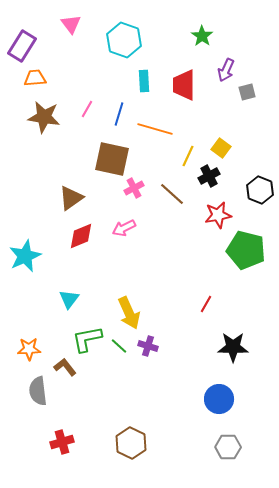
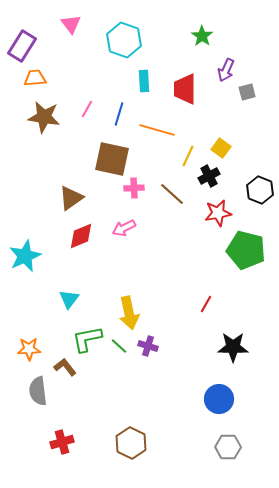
red trapezoid: moved 1 px right, 4 px down
orange line: moved 2 px right, 1 px down
pink cross: rotated 24 degrees clockwise
red star: moved 2 px up
yellow arrow: rotated 12 degrees clockwise
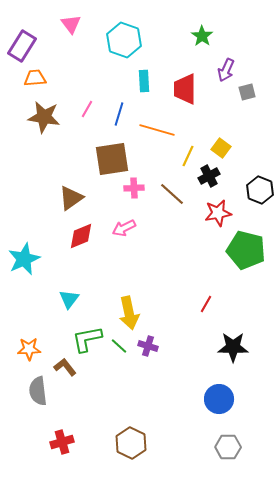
brown square: rotated 21 degrees counterclockwise
cyan star: moved 1 px left, 3 px down
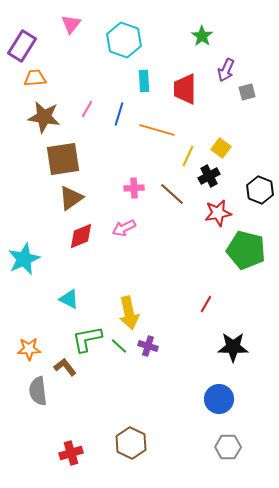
pink triangle: rotated 15 degrees clockwise
brown square: moved 49 px left
cyan triangle: rotated 40 degrees counterclockwise
red cross: moved 9 px right, 11 px down
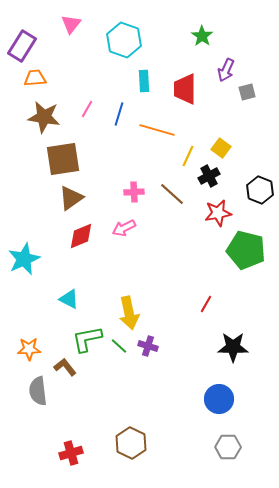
pink cross: moved 4 px down
